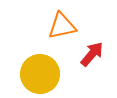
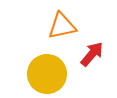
yellow circle: moved 7 px right
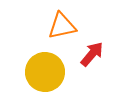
yellow circle: moved 2 px left, 2 px up
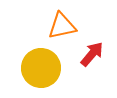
yellow circle: moved 4 px left, 4 px up
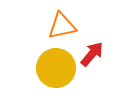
yellow circle: moved 15 px right
